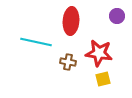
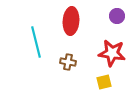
cyan line: rotated 64 degrees clockwise
red star: moved 13 px right
yellow square: moved 1 px right, 3 px down
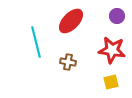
red ellipse: rotated 40 degrees clockwise
red star: moved 3 px up
yellow square: moved 7 px right
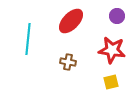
cyan line: moved 8 px left, 3 px up; rotated 20 degrees clockwise
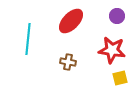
yellow square: moved 9 px right, 4 px up
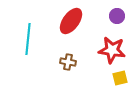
red ellipse: rotated 8 degrees counterclockwise
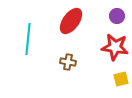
red star: moved 3 px right, 3 px up
yellow square: moved 1 px right, 1 px down
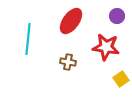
red star: moved 9 px left
yellow square: rotated 21 degrees counterclockwise
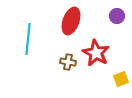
red ellipse: rotated 16 degrees counterclockwise
red star: moved 10 px left, 6 px down; rotated 20 degrees clockwise
yellow square: rotated 14 degrees clockwise
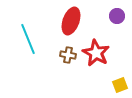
cyan line: rotated 28 degrees counterclockwise
brown cross: moved 7 px up
yellow square: moved 1 px left, 6 px down
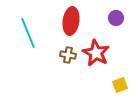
purple circle: moved 1 px left, 2 px down
red ellipse: rotated 12 degrees counterclockwise
cyan line: moved 6 px up
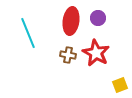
purple circle: moved 18 px left
